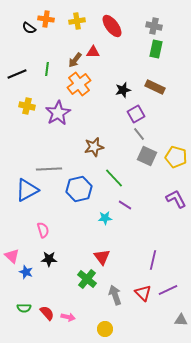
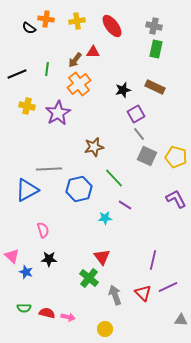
green cross at (87, 279): moved 2 px right, 1 px up
purple line at (168, 290): moved 3 px up
red semicircle at (47, 313): rotated 35 degrees counterclockwise
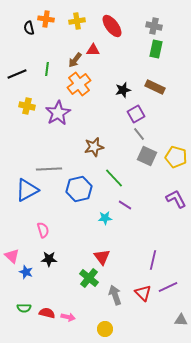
black semicircle at (29, 28): rotated 40 degrees clockwise
red triangle at (93, 52): moved 2 px up
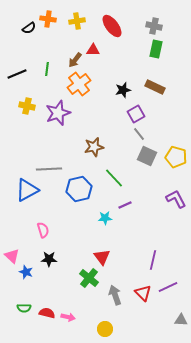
orange cross at (46, 19): moved 2 px right
black semicircle at (29, 28): rotated 112 degrees counterclockwise
purple star at (58, 113): rotated 10 degrees clockwise
purple line at (125, 205): rotated 56 degrees counterclockwise
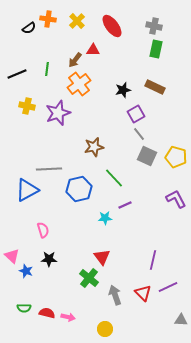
yellow cross at (77, 21): rotated 35 degrees counterclockwise
blue star at (26, 272): moved 1 px up
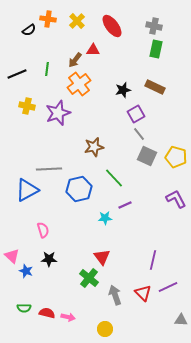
black semicircle at (29, 28): moved 2 px down
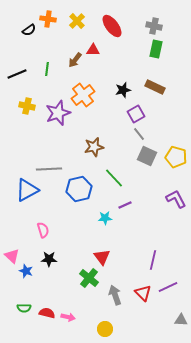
orange cross at (79, 84): moved 4 px right, 11 px down
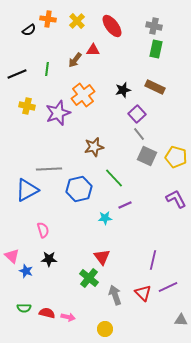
purple square at (136, 114): moved 1 px right; rotated 12 degrees counterclockwise
